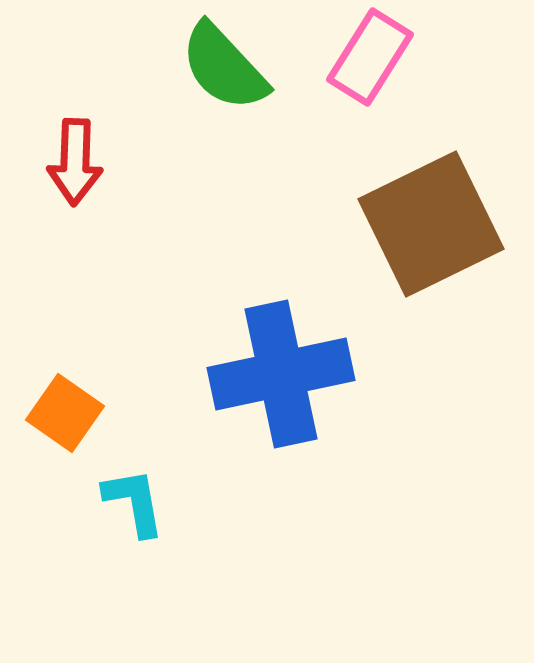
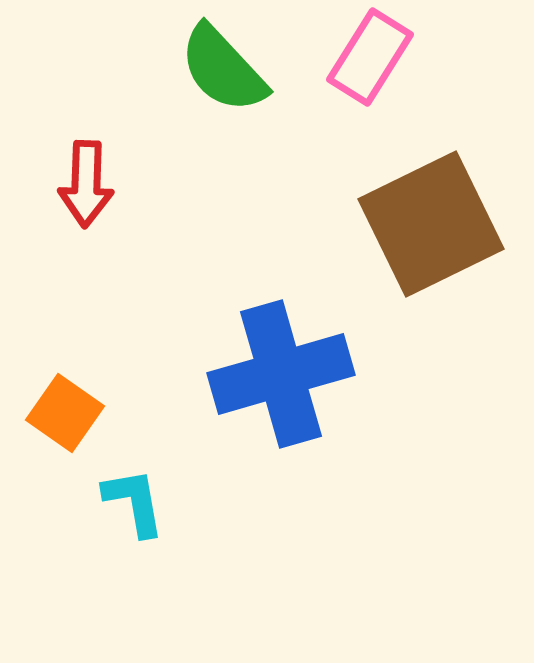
green semicircle: moved 1 px left, 2 px down
red arrow: moved 11 px right, 22 px down
blue cross: rotated 4 degrees counterclockwise
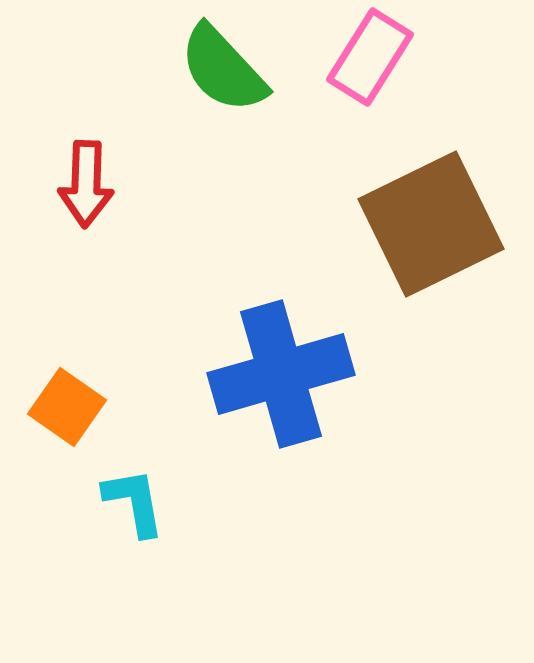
orange square: moved 2 px right, 6 px up
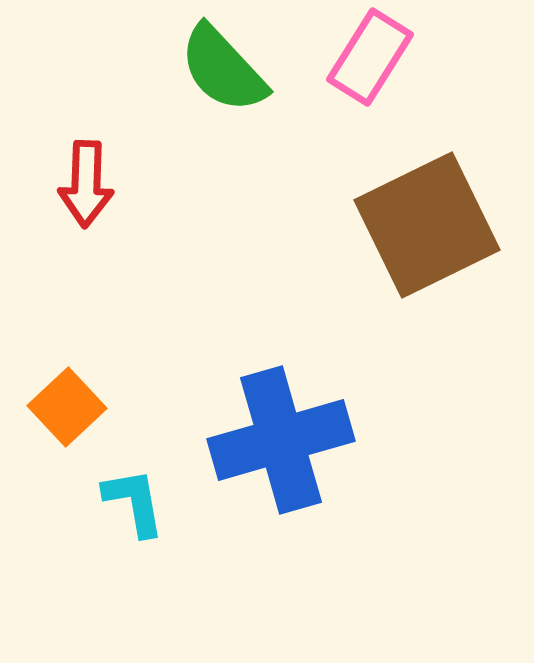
brown square: moved 4 px left, 1 px down
blue cross: moved 66 px down
orange square: rotated 12 degrees clockwise
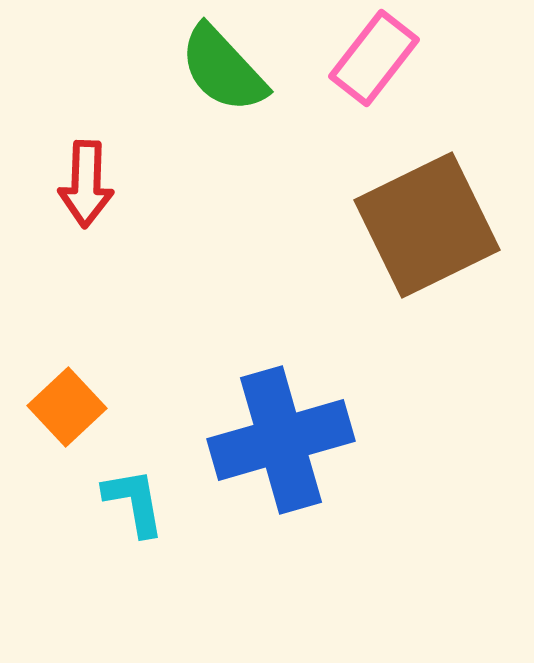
pink rectangle: moved 4 px right, 1 px down; rotated 6 degrees clockwise
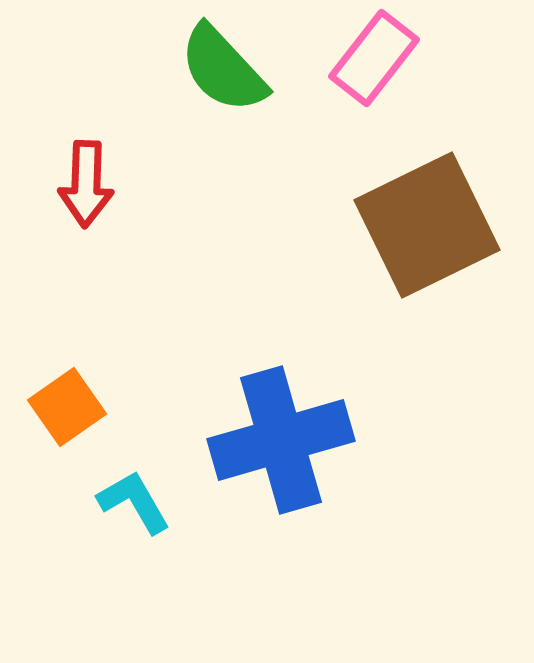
orange square: rotated 8 degrees clockwise
cyan L-shape: rotated 20 degrees counterclockwise
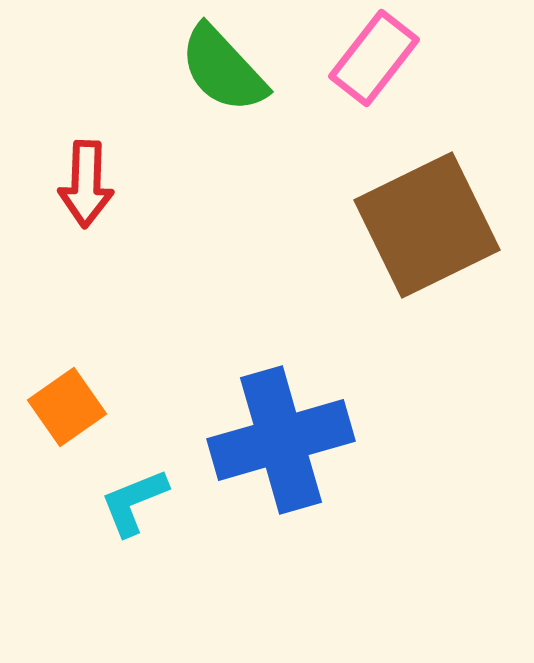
cyan L-shape: rotated 82 degrees counterclockwise
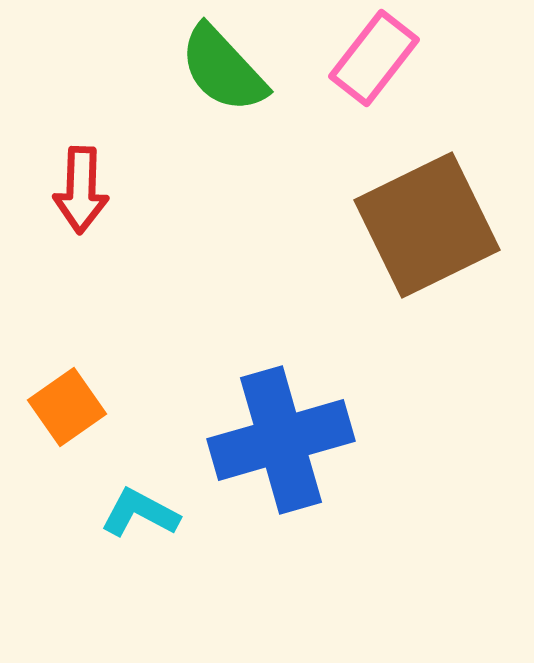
red arrow: moved 5 px left, 6 px down
cyan L-shape: moved 6 px right, 11 px down; rotated 50 degrees clockwise
